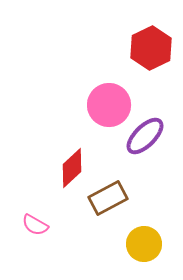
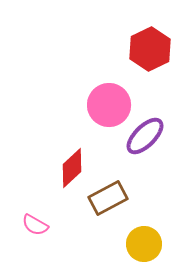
red hexagon: moved 1 px left, 1 px down
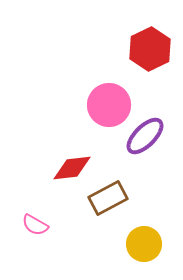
red diamond: rotated 36 degrees clockwise
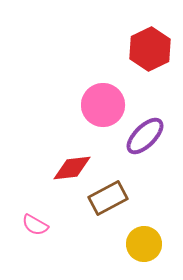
pink circle: moved 6 px left
